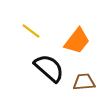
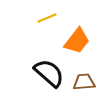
yellow line: moved 16 px right, 13 px up; rotated 60 degrees counterclockwise
black semicircle: moved 5 px down
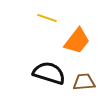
yellow line: rotated 42 degrees clockwise
black semicircle: rotated 24 degrees counterclockwise
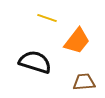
black semicircle: moved 14 px left, 11 px up
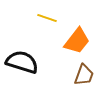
black semicircle: moved 13 px left
brown trapezoid: moved 7 px up; rotated 115 degrees clockwise
